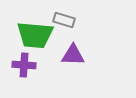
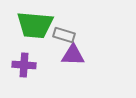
gray rectangle: moved 15 px down
green trapezoid: moved 10 px up
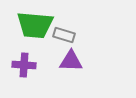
purple triangle: moved 2 px left, 6 px down
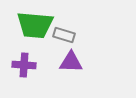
purple triangle: moved 1 px down
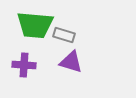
purple triangle: rotated 15 degrees clockwise
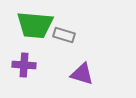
purple triangle: moved 11 px right, 12 px down
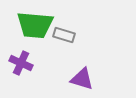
purple cross: moved 3 px left, 2 px up; rotated 20 degrees clockwise
purple triangle: moved 5 px down
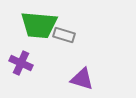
green trapezoid: moved 4 px right
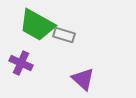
green trapezoid: moved 2 px left; rotated 24 degrees clockwise
purple triangle: moved 1 px right; rotated 25 degrees clockwise
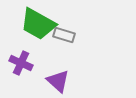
green trapezoid: moved 1 px right, 1 px up
purple triangle: moved 25 px left, 2 px down
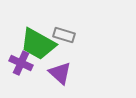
green trapezoid: moved 20 px down
purple triangle: moved 2 px right, 8 px up
